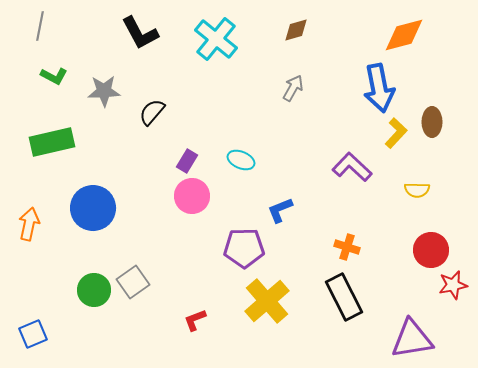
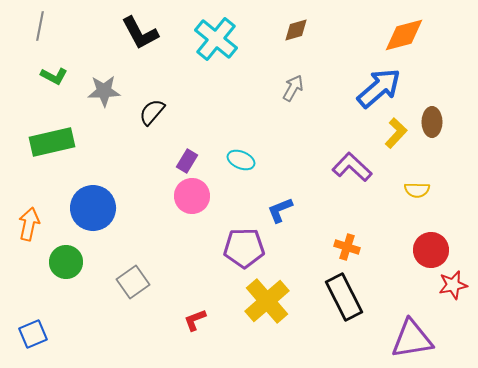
blue arrow: rotated 120 degrees counterclockwise
green circle: moved 28 px left, 28 px up
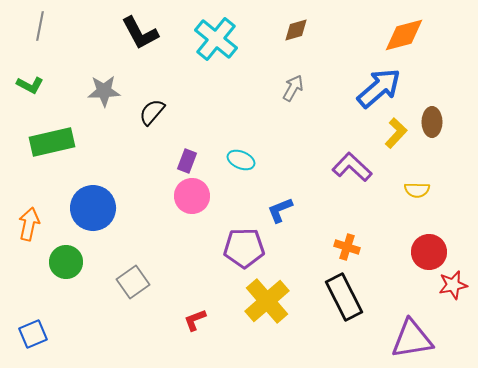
green L-shape: moved 24 px left, 9 px down
purple rectangle: rotated 10 degrees counterclockwise
red circle: moved 2 px left, 2 px down
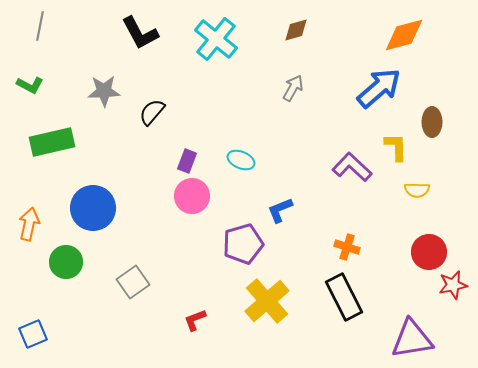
yellow L-shape: moved 14 px down; rotated 44 degrees counterclockwise
purple pentagon: moved 1 px left, 4 px up; rotated 15 degrees counterclockwise
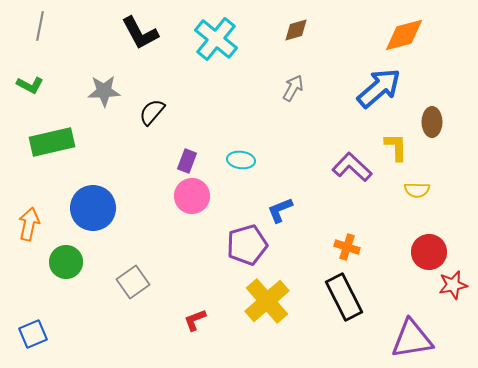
cyan ellipse: rotated 16 degrees counterclockwise
purple pentagon: moved 4 px right, 1 px down
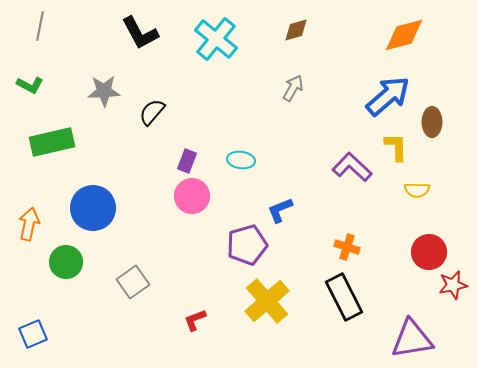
blue arrow: moved 9 px right, 8 px down
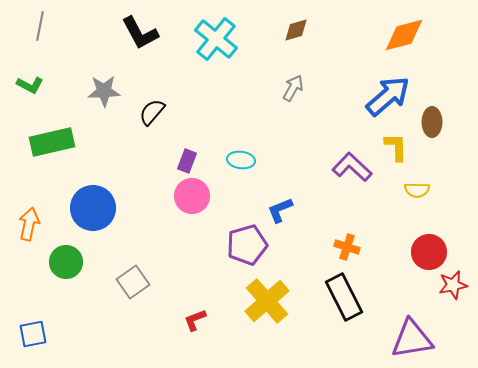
blue square: rotated 12 degrees clockwise
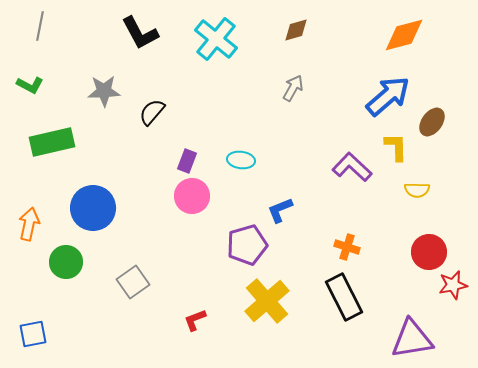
brown ellipse: rotated 36 degrees clockwise
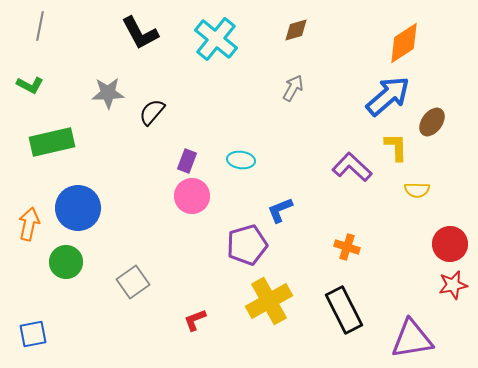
orange diamond: moved 8 px down; rotated 18 degrees counterclockwise
gray star: moved 4 px right, 2 px down
blue circle: moved 15 px left
red circle: moved 21 px right, 8 px up
black rectangle: moved 13 px down
yellow cross: moved 2 px right; rotated 12 degrees clockwise
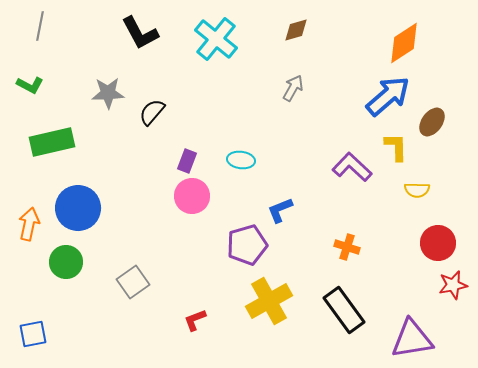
red circle: moved 12 px left, 1 px up
black rectangle: rotated 9 degrees counterclockwise
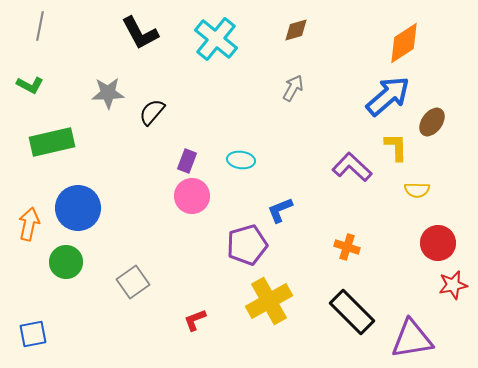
black rectangle: moved 8 px right, 2 px down; rotated 9 degrees counterclockwise
